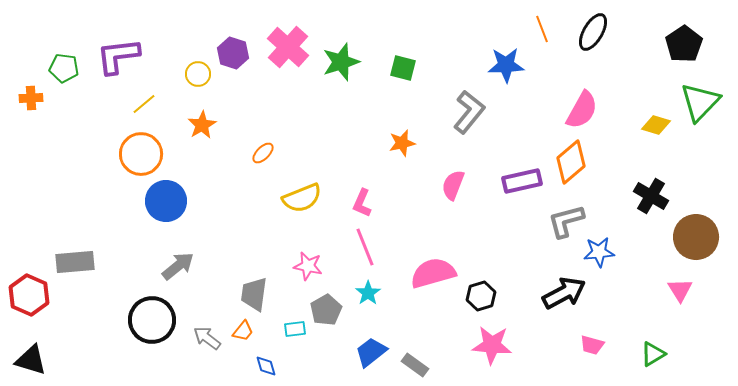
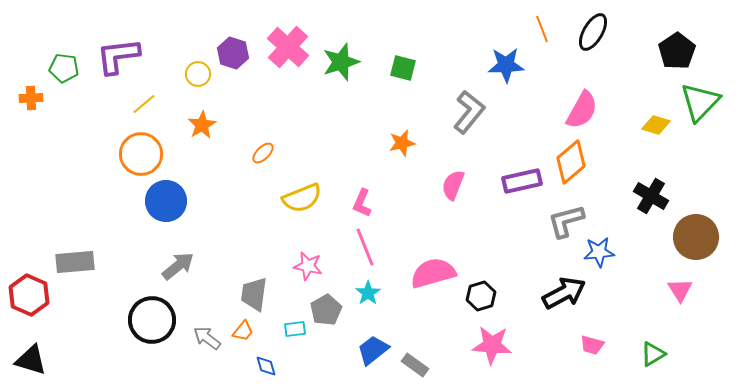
black pentagon at (684, 44): moved 7 px left, 7 px down
blue trapezoid at (371, 352): moved 2 px right, 2 px up
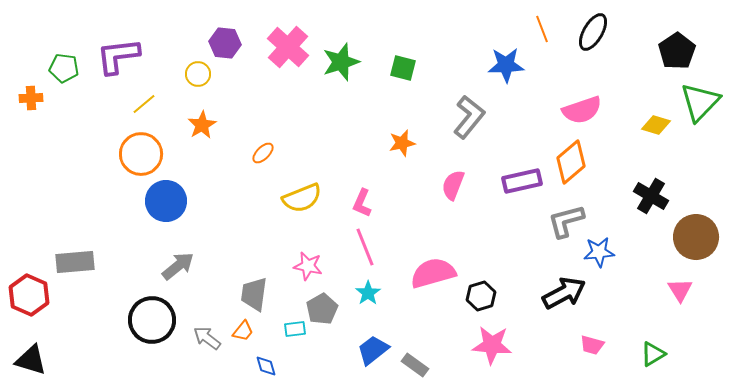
purple hexagon at (233, 53): moved 8 px left, 10 px up; rotated 12 degrees counterclockwise
pink semicircle at (582, 110): rotated 42 degrees clockwise
gray L-shape at (469, 112): moved 5 px down
gray pentagon at (326, 310): moved 4 px left, 1 px up
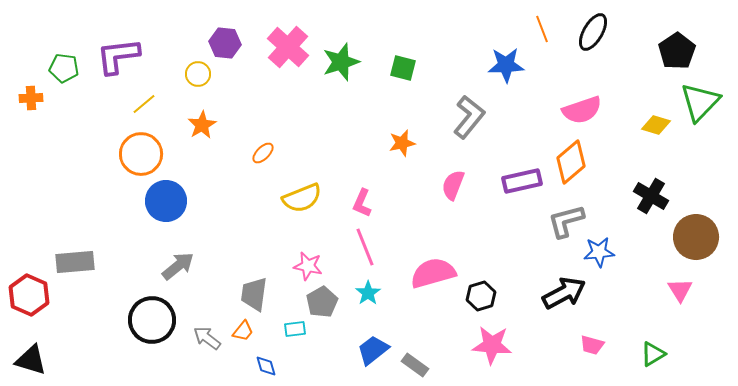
gray pentagon at (322, 309): moved 7 px up
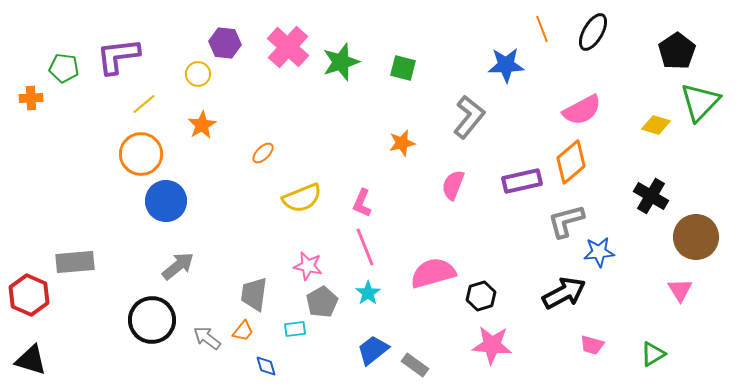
pink semicircle at (582, 110): rotated 9 degrees counterclockwise
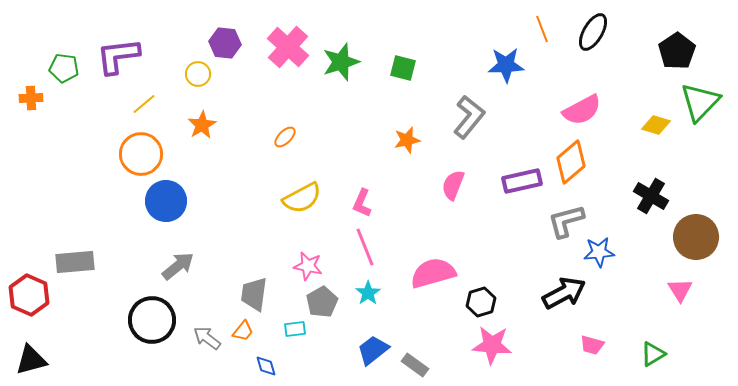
orange star at (402, 143): moved 5 px right, 3 px up
orange ellipse at (263, 153): moved 22 px right, 16 px up
yellow semicircle at (302, 198): rotated 6 degrees counterclockwise
black hexagon at (481, 296): moved 6 px down
black triangle at (31, 360): rotated 32 degrees counterclockwise
